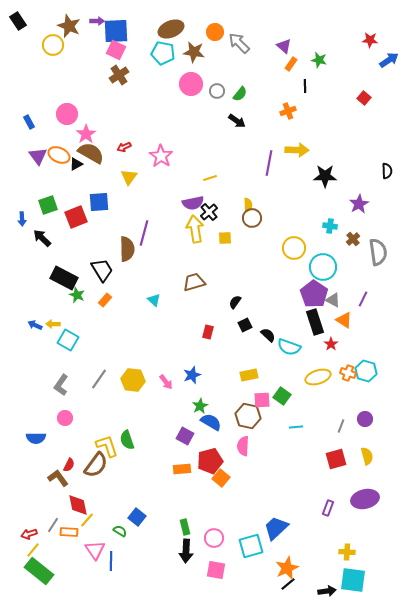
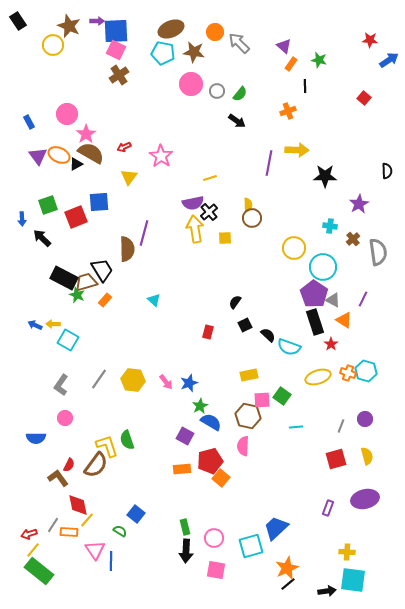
brown trapezoid at (194, 282): moved 108 px left
blue star at (192, 375): moved 3 px left, 8 px down
blue square at (137, 517): moved 1 px left, 3 px up
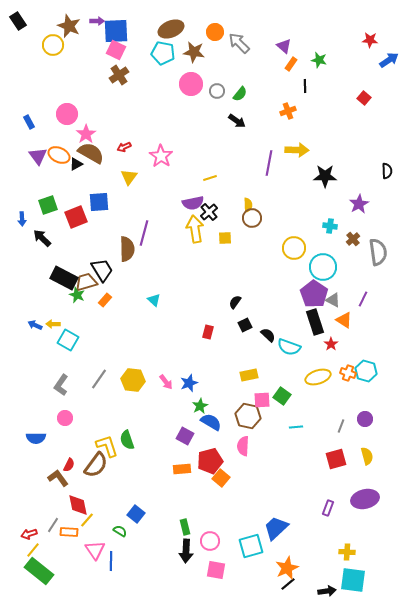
pink circle at (214, 538): moved 4 px left, 3 px down
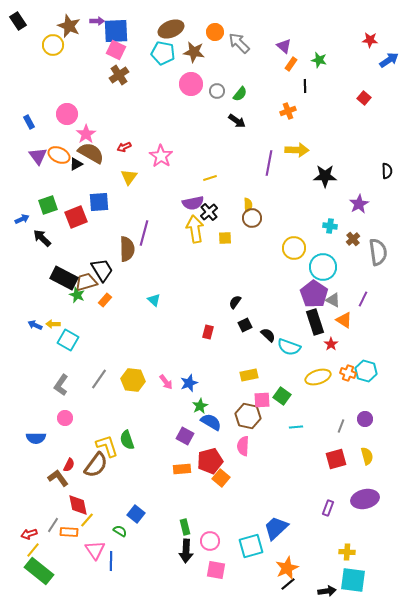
blue arrow at (22, 219): rotated 112 degrees counterclockwise
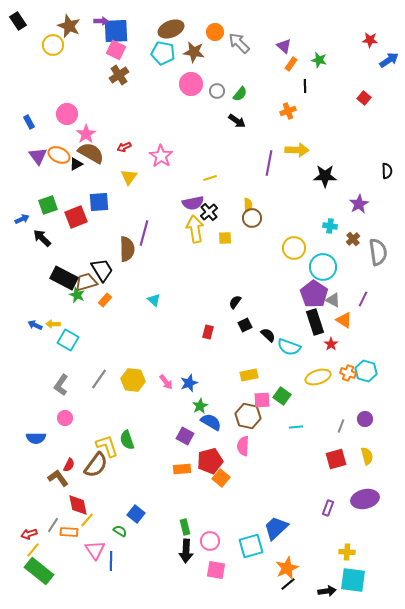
purple arrow at (97, 21): moved 4 px right
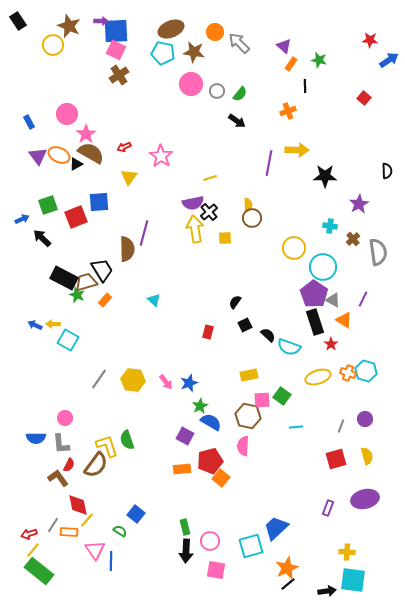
gray L-shape at (61, 385): moved 59 px down; rotated 40 degrees counterclockwise
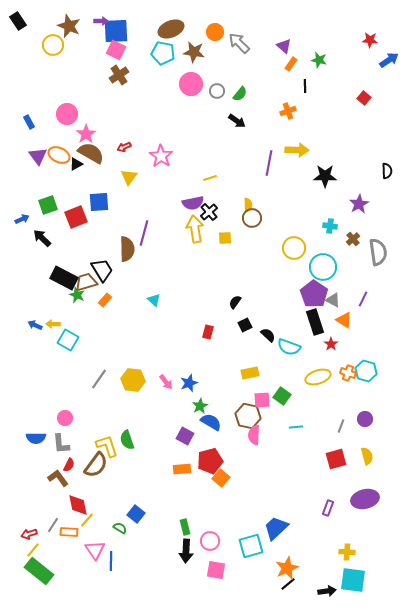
yellow rectangle at (249, 375): moved 1 px right, 2 px up
pink semicircle at (243, 446): moved 11 px right, 11 px up
green semicircle at (120, 531): moved 3 px up
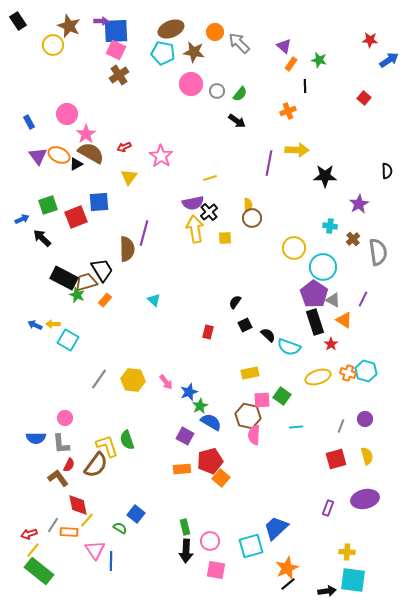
blue star at (189, 383): moved 9 px down
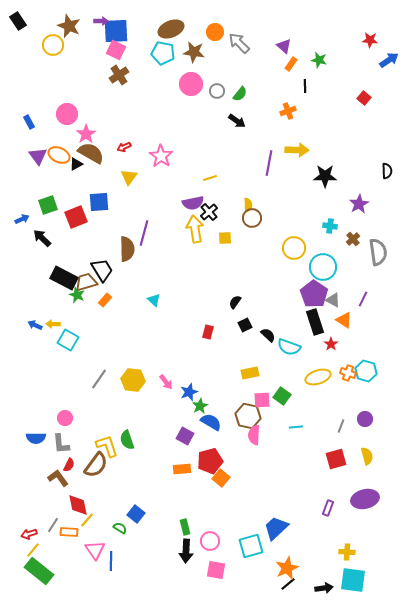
black arrow at (327, 591): moved 3 px left, 3 px up
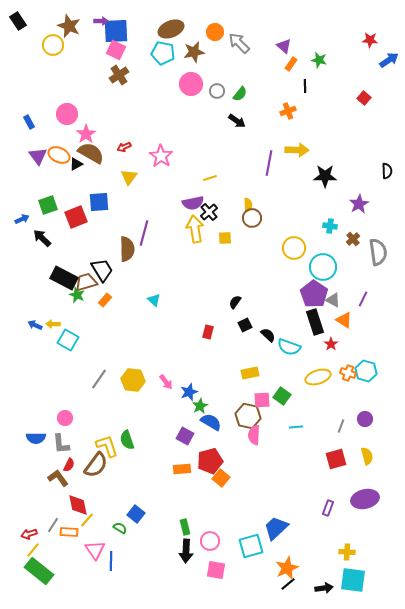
brown star at (194, 52): rotated 20 degrees counterclockwise
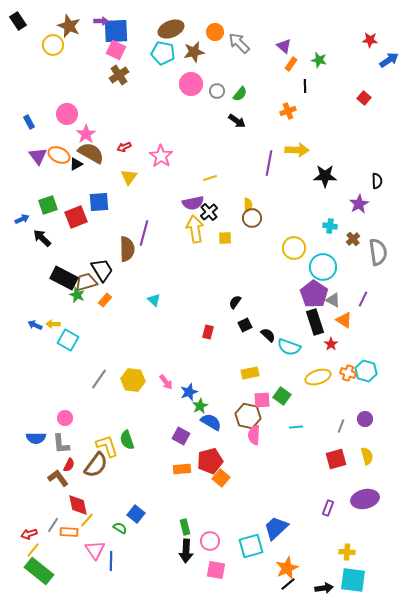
black semicircle at (387, 171): moved 10 px left, 10 px down
purple square at (185, 436): moved 4 px left
